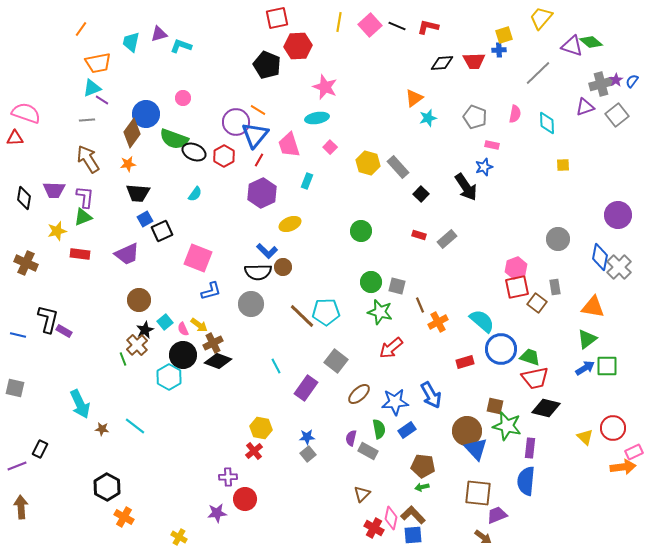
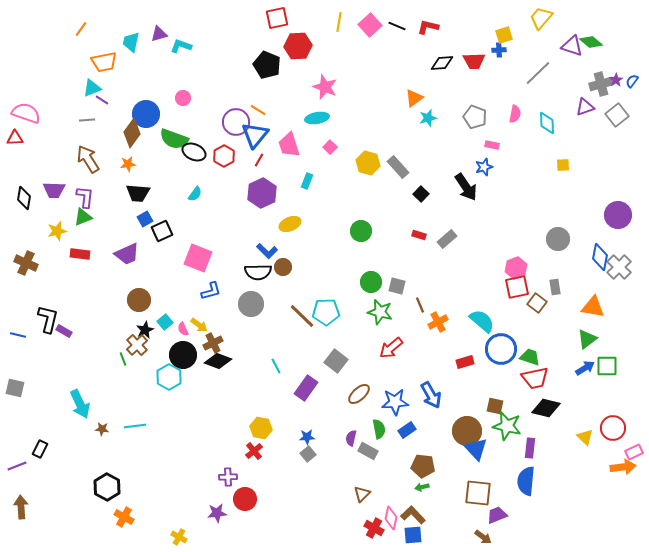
orange trapezoid at (98, 63): moved 6 px right, 1 px up
cyan line at (135, 426): rotated 45 degrees counterclockwise
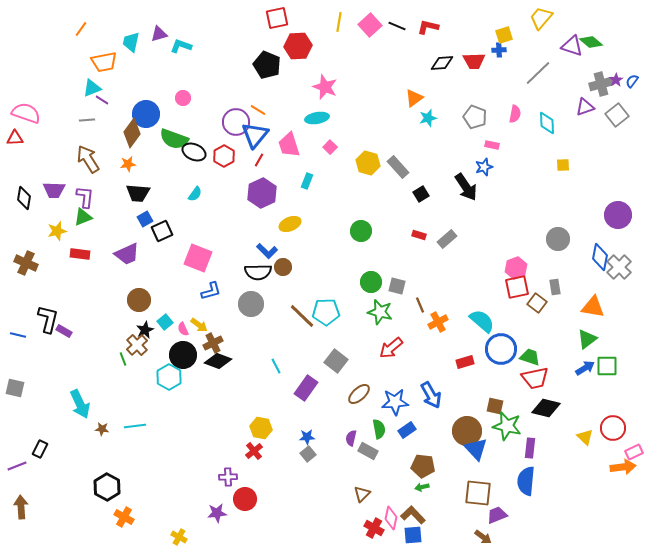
black square at (421, 194): rotated 14 degrees clockwise
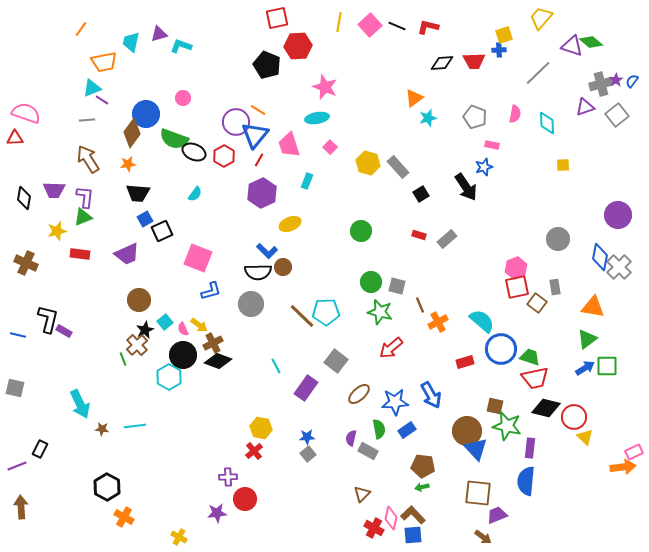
red circle at (613, 428): moved 39 px left, 11 px up
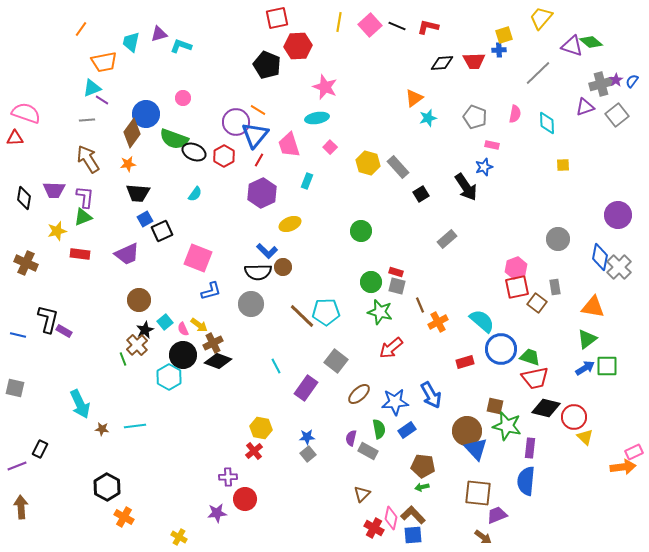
red rectangle at (419, 235): moved 23 px left, 37 px down
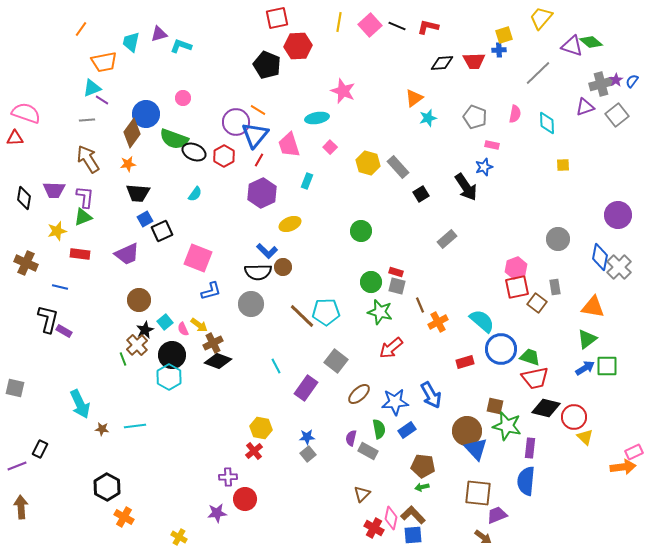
pink star at (325, 87): moved 18 px right, 4 px down
blue line at (18, 335): moved 42 px right, 48 px up
black circle at (183, 355): moved 11 px left
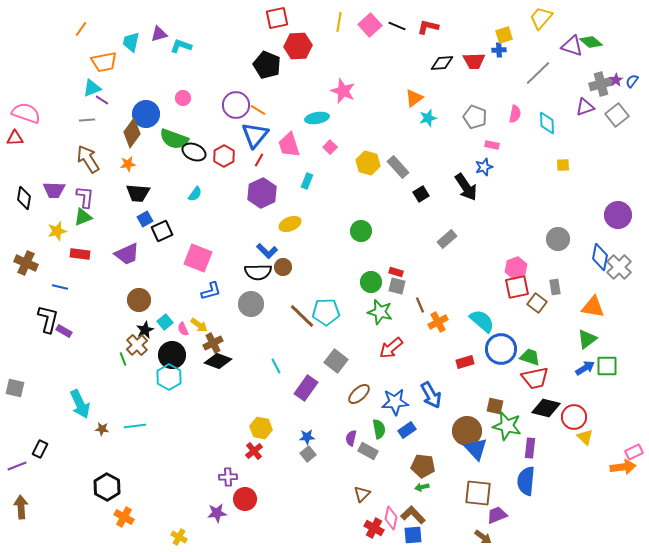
purple circle at (236, 122): moved 17 px up
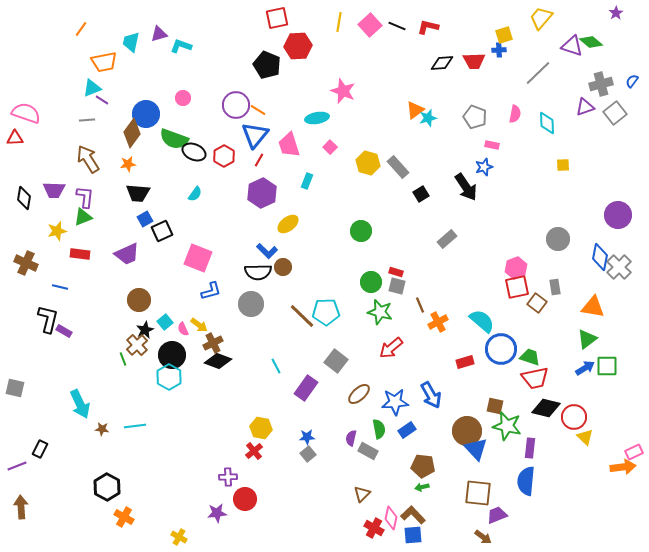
purple star at (616, 80): moved 67 px up
orange triangle at (414, 98): moved 1 px right, 12 px down
gray square at (617, 115): moved 2 px left, 2 px up
yellow ellipse at (290, 224): moved 2 px left; rotated 15 degrees counterclockwise
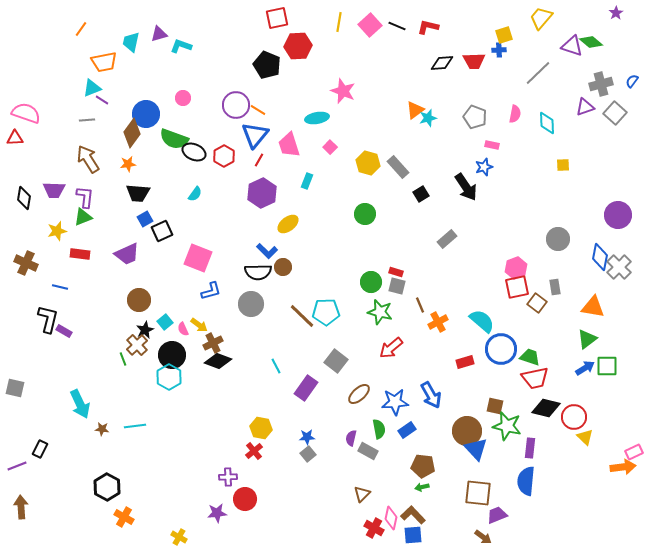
gray square at (615, 113): rotated 10 degrees counterclockwise
green circle at (361, 231): moved 4 px right, 17 px up
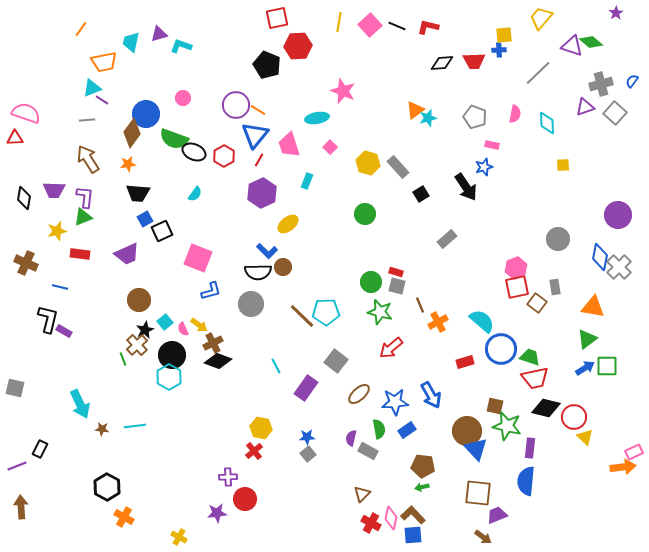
yellow square at (504, 35): rotated 12 degrees clockwise
red cross at (374, 528): moved 3 px left, 5 px up
